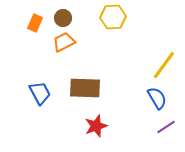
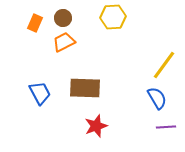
purple line: rotated 30 degrees clockwise
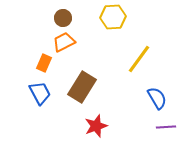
orange rectangle: moved 9 px right, 40 px down
yellow line: moved 25 px left, 6 px up
brown rectangle: moved 3 px left, 1 px up; rotated 60 degrees counterclockwise
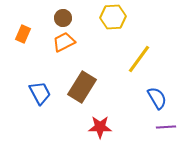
orange rectangle: moved 21 px left, 29 px up
red star: moved 4 px right, 1 px down; rotated 20 degrees clockwise
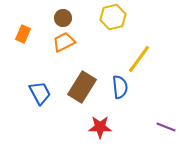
yellow hexagon: rotated 10 degrees counterclockwise
blue semicircle: moved 37 px left, 11 px up; rotated 25 degrees clockwise
purple line: rotated 24 degrees clockwise
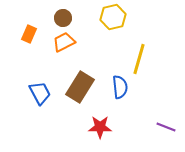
orange rectangle: moved 6 px right
yellow line: rotated 20 degrees counterclockwise
brown rectangle: moved 2 px left
